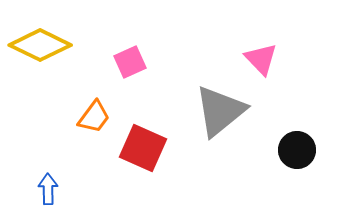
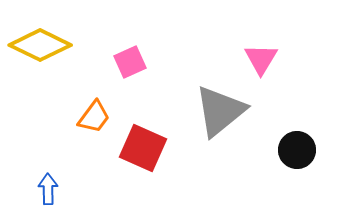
pink triangle: rotated 15 degrees clockwise
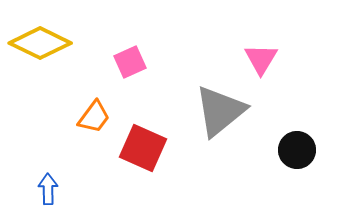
yellow diamond: moved 2 px up
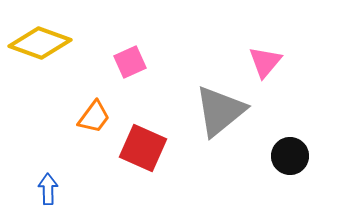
yellow diamond: rotated 6 degrees counterclockwise
pink triangle: moved 4 px right, 3 px down; rotated 9 degrees clockwise
black circle: moved 7 px left, 6 px down
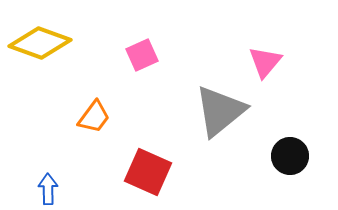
pink square: moved 12 px right, 7 px up
red square: moved 5 px right, 24 px down
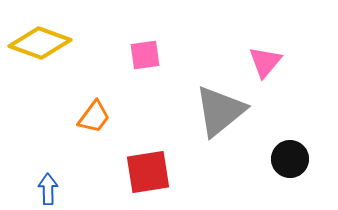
pink square: moved 3 px right; rotated 16 degrees clockwise
black circle: moved 3 px down
red square: rotated 33 degrees counterclockwise
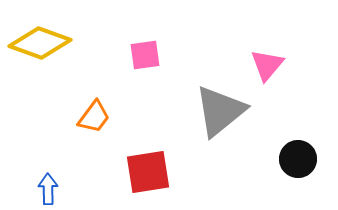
pink triangle: moved 2 px right, 3 px down
black circle: moved 8 px right
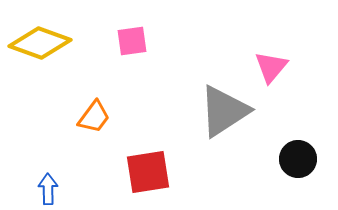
pink square: moved 13 px left, 14 px up
pink triangle: moved 4 px right, 2 px down
gray triangle: moved 4 px right; rotated 6 degrees clockwise
